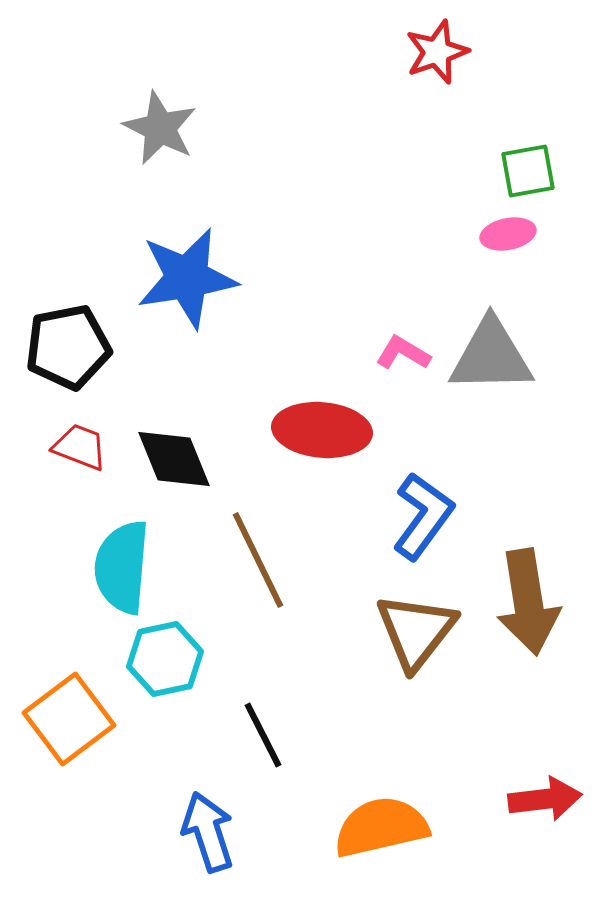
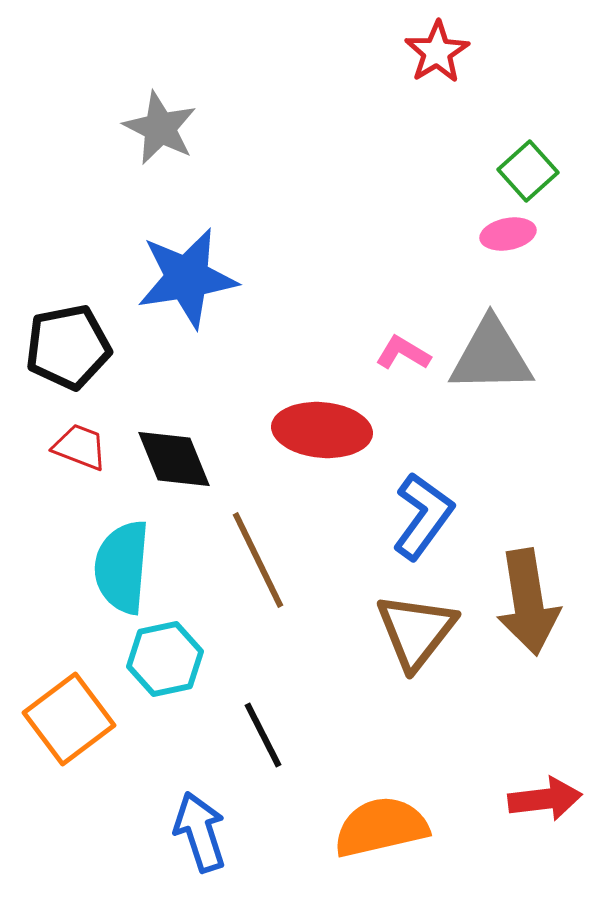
red star: rotated 12 degrees counterclockwise
green square: rotated 32 degrees counterclockwise
blue arrow: moved 8 px left
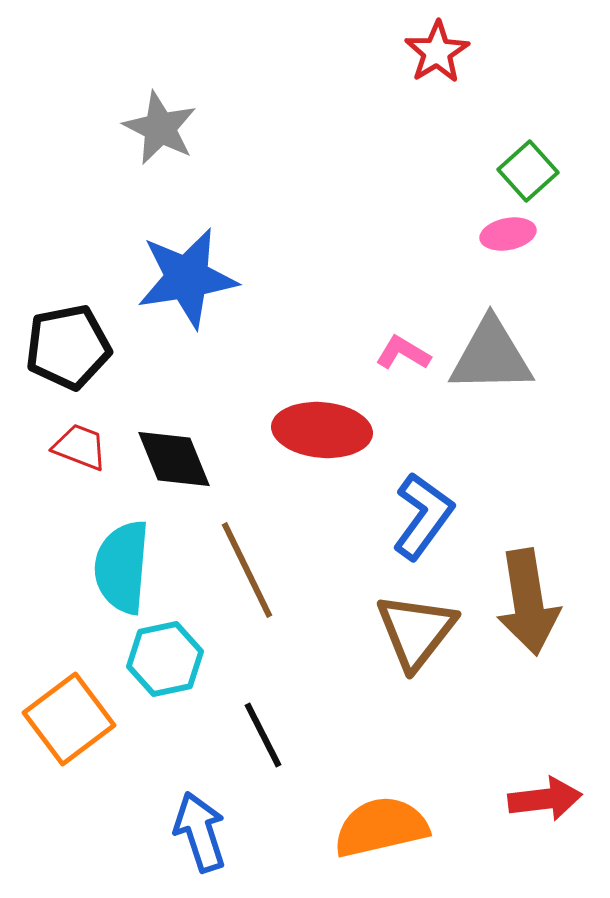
brown line: moved 11 px left, 10 px down
